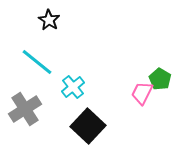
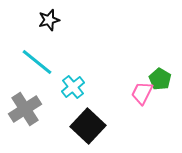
black star: rotated 25 degrees clockwise
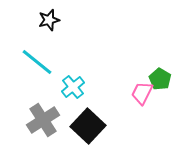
gray cross: moved 18 px right, 11 px down
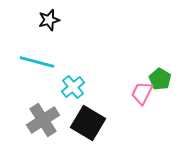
cyan line: rotated 24 degrees counterclockwise
black square: moved 3 px up; rotated 12 degrees counterclockwise
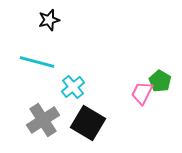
green pentagon: moved 2 px down
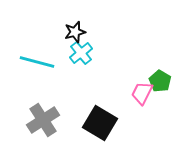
black star: moved 26 px right, 12 px down
cyan cross: moved 8 px right, 34 px up
black square: moved 12 px right
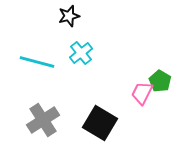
black star: moved 6 px left, 16 px up
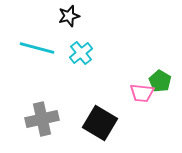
cyan line: moved 14 px up
pink trapezoid: rotated 110 degrees counterclockwise
gray cross: moved 1 px left, 1 px up; rotated 20 degrees clockwise
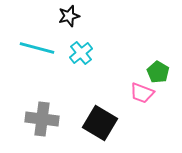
green pentagon: moved 2 px left, 9 px up
pink trapezoid: rotated 15 degrees clockwise
gray cross: rotated 20 degrees clockwise
